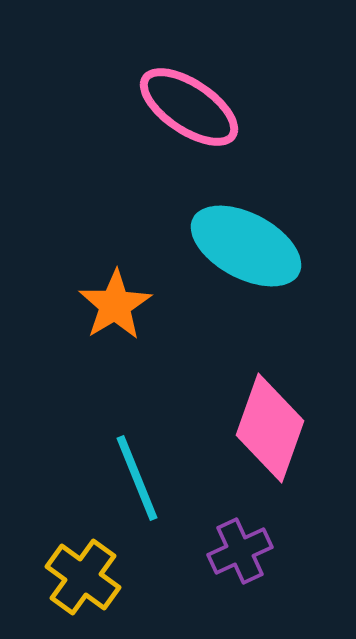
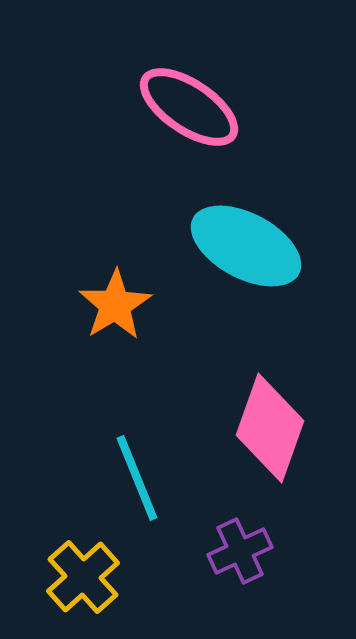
yellow cross: rotated 12 degrees clockwise
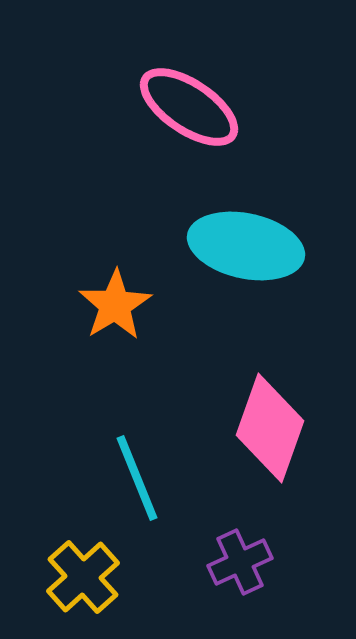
cyan ellipse: rotated 16 degrees counterclockwise
purple cross: moved 11 px down
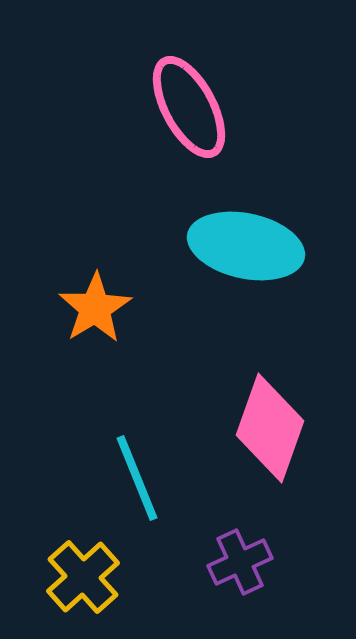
pink ellipse: rotated 28 degrees clockwise
orange star: moved 20 px left, 3 px down
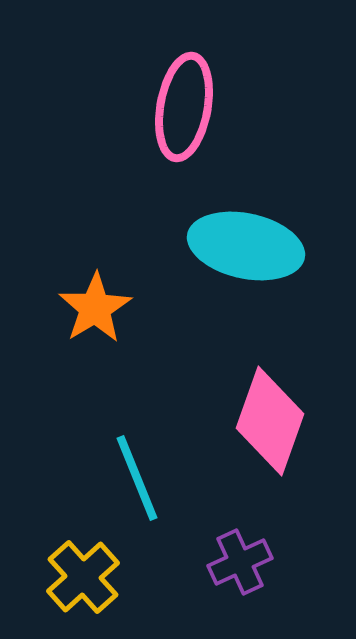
pink ellipse: moved 5 px left; rotated 38 degrees clockwise
pink diamond: moved 7 px up
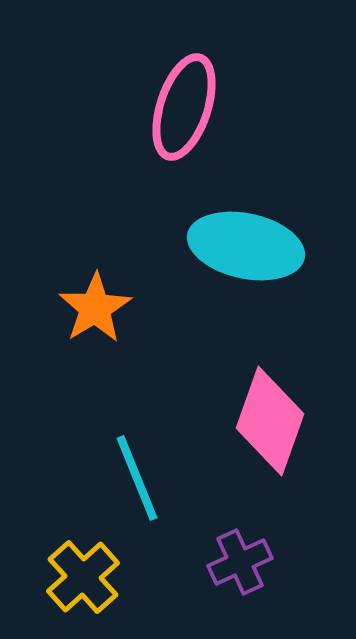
pink ellipse: rotated 8 degrees clockwise
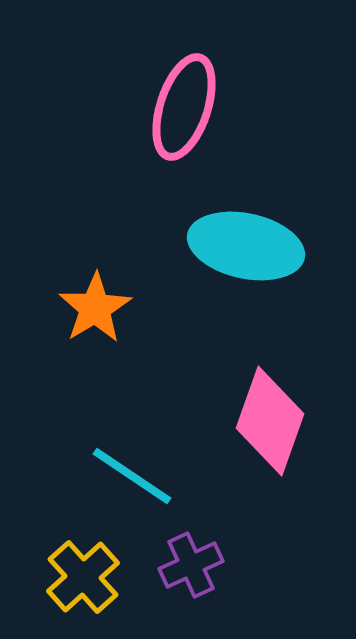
cyan line: moved 5 px left, 2 px up; rotated 34 degrees counterclockwise
purple cross: moved 49 px left, 3 px down
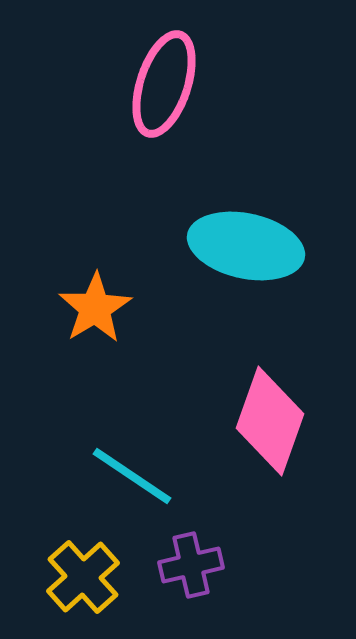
pink ellipse: moved 20 px left, 23 px up
purple cross: rotated 12 degrees clockwise
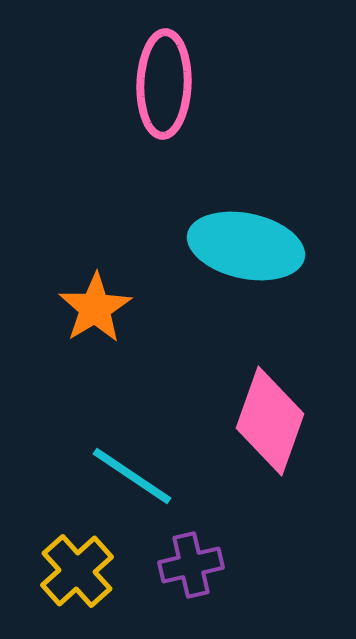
pink ellipse: rotated 16 degrees counterclockwise
yellow cross: moved 6 px left, 6 px up
